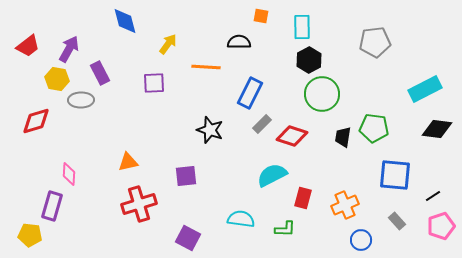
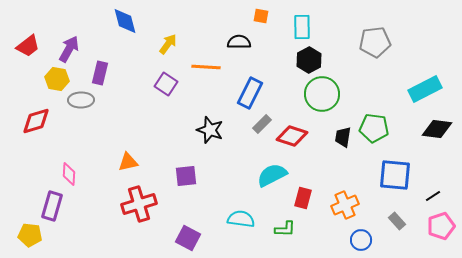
purple rectangle at (100, 73): rotated 40 degrees clockwise
purple square at (154, 83): moved 12 px right, 1 px down; rotated 35 degrees clockwise
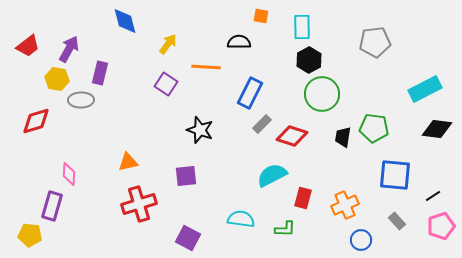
black star at (210, 130): moved 10 px left
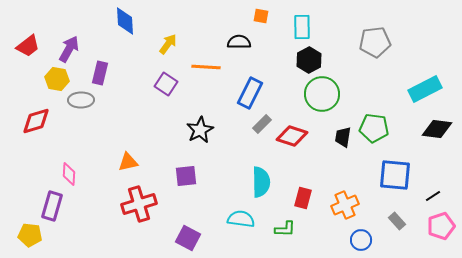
blue diamond at (125, 21): rotated 12 degrees clockwise
black star at (200, 130): rotated 24 degrees clockwise
cyan semicircle at (272, 175): moved 11 px left, 7 px down; rotated 116 degrees clockwise
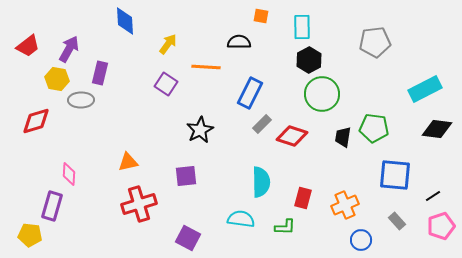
green L-shape at (285, 229): moved 2 px up
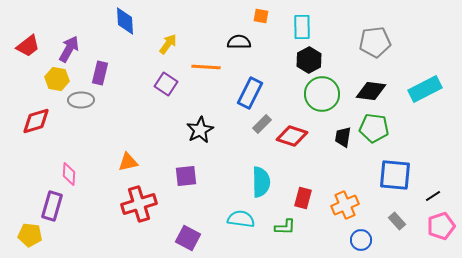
black diamond at (437, 129): moved 66 px left, 38 px up
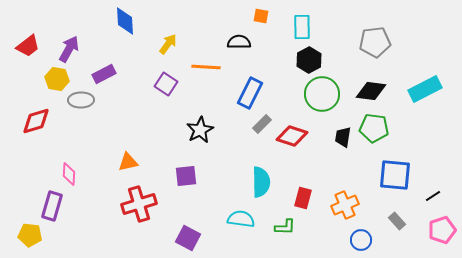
purple rectangle at (100, 73): moved 4 px right, 1 px down; rotated 50 degrees clockwise
pink pentagon at (441, 226): moved 1 px right, 4 px down
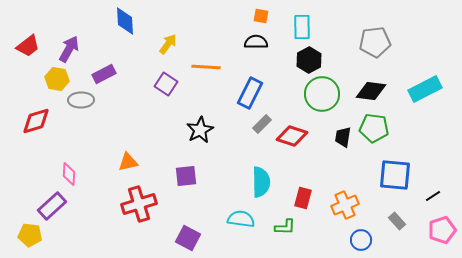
black semicircle at (239, 42): moved 17 px right
purple rectangle at (52, 206): rotated 32 degrees clockwise
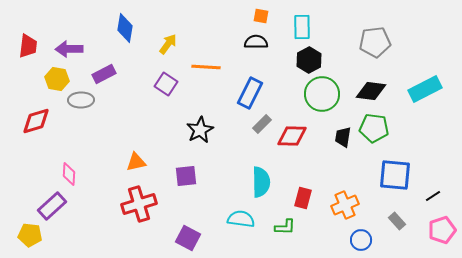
blue diamond at (125, 21): moved 7 px down; rotated 12 degrees clockwise
red trapezoid at (28, 46): rotated 45 degrees counterclockwise
purple arrow at (69, 49): rotated 120 degrees counterclockwise
red diamond at (292, 136): rotated 16 degrees counterclockwise
orange triangle at (128, 162): moved 8 px right
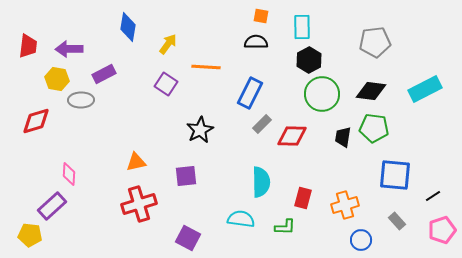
blue diamond at (125, 28): moved 3 px right, 1 px up
orange cross at (345, 205): rotated 8 degrees clockwise
